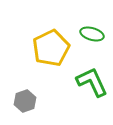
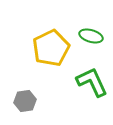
green ellipse: moved 1 px left, 2 px down
gray hexagon: rotated 10 degrees clockwise
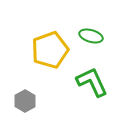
yellow pentagon: moved 1 px left, 2 px down; rotated 6 degrees clockwise
gray hexagon: rotated 20 degrees counterclockwise
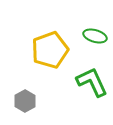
green ellipse: moved 4 px right
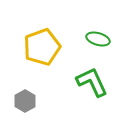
green ellipse: moved 3 px right, 3 px down
yellow pentagon: moved 8 px left, 3 px up
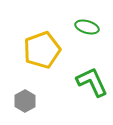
green ellipse: moved 11 px left, 12 px up
yellow pentagon: moved 3 px down
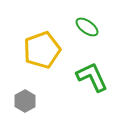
green ellipse: rotated 20 degrees clockwise
green L-shape: moved 5 px up
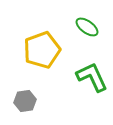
gray hexagon: rotated 20 degrees clockwise
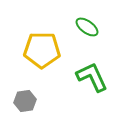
yellow pentagon: rotated 21 degrees clockwise
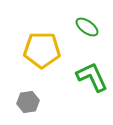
gray hexagon: moved 3 px right, 1 px down
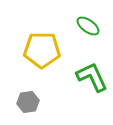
green ellipse: moved 1 px right, 1 px up
